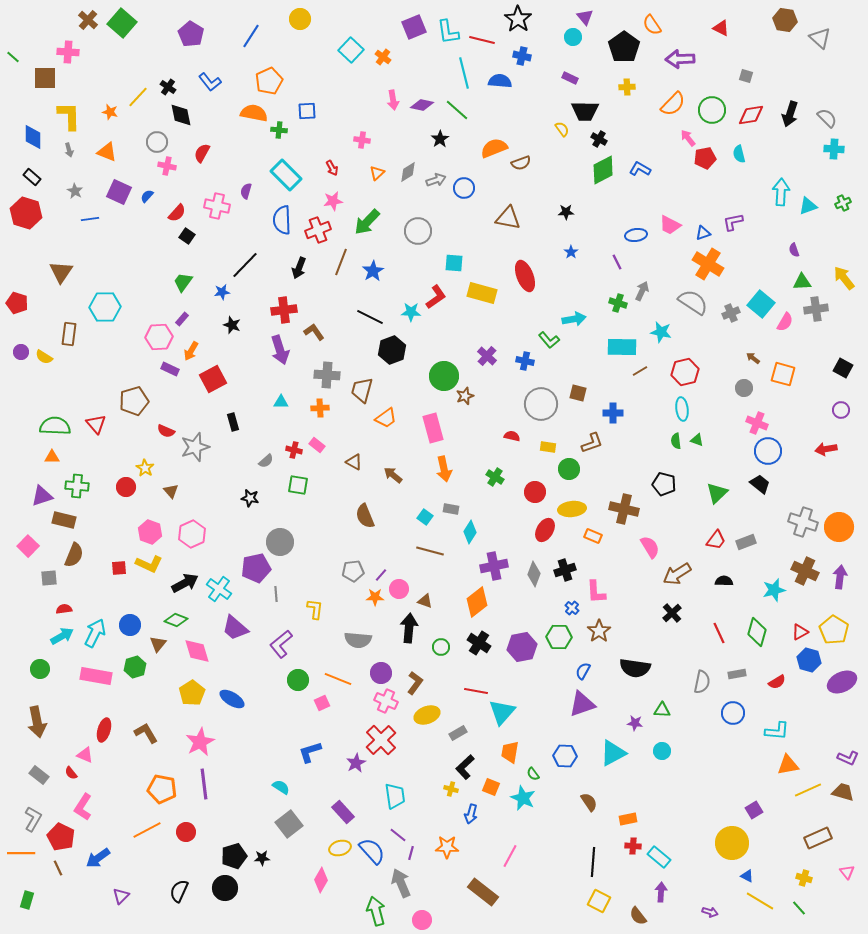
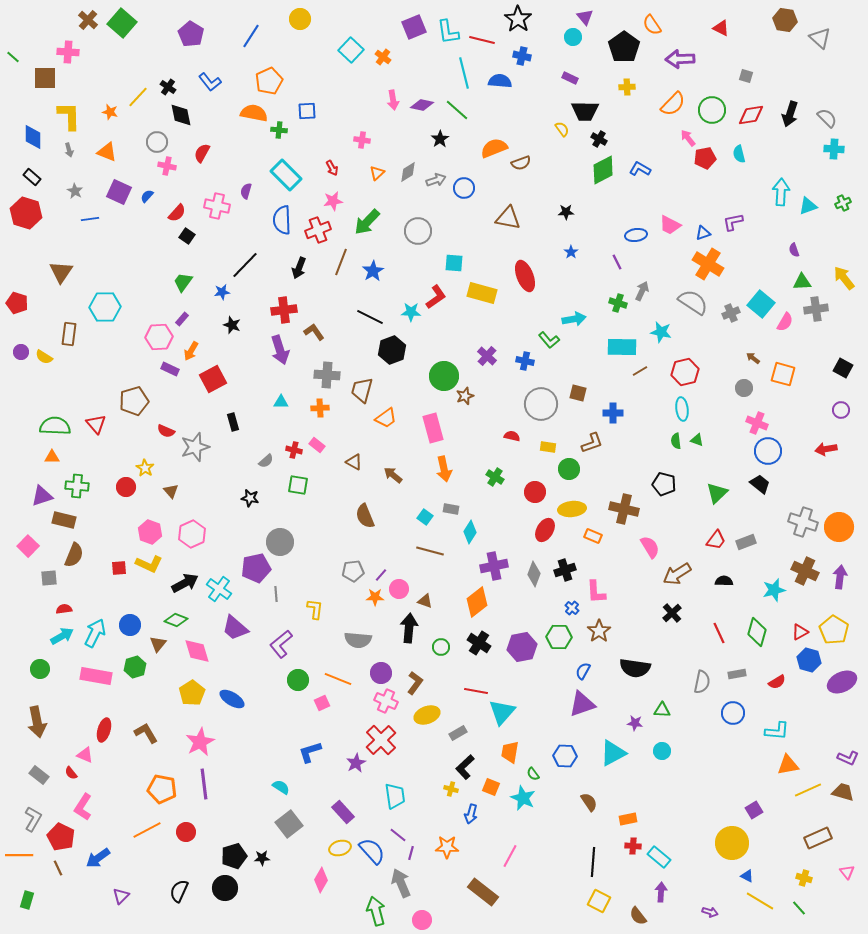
orange line at (21, 853): moved 2 px left, 2 px down
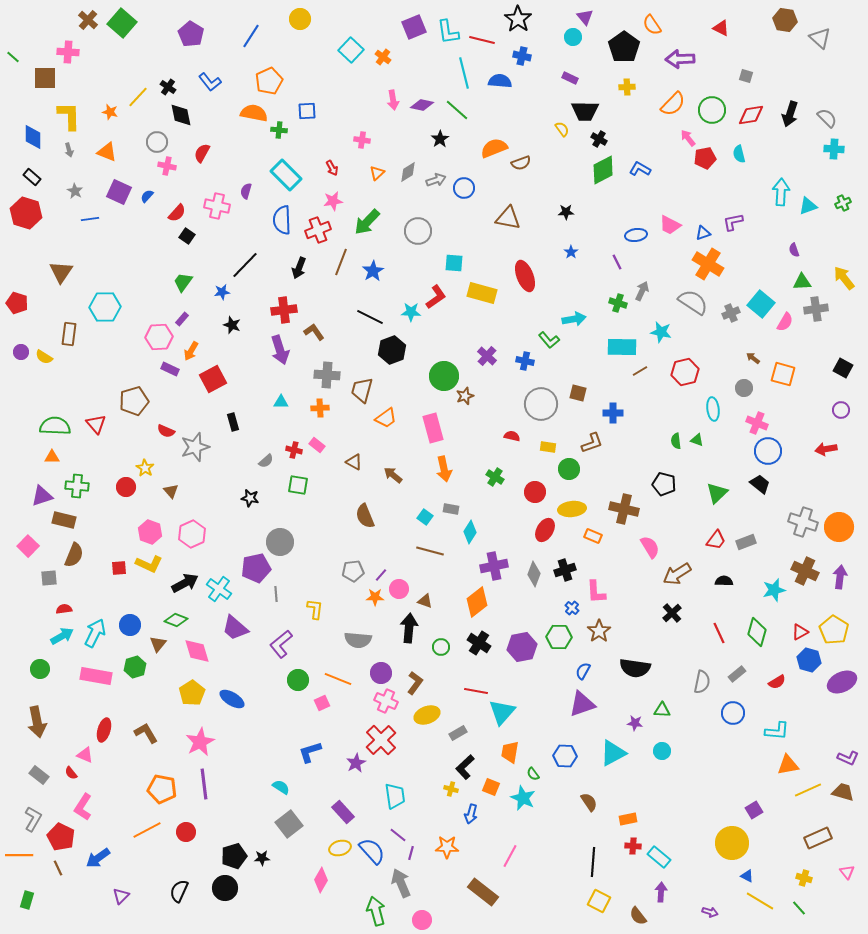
cyan ellipse at (682, 409): moved 31 px right
gray rectangle at (737, 674): rotated 30 degrees counterclockwise
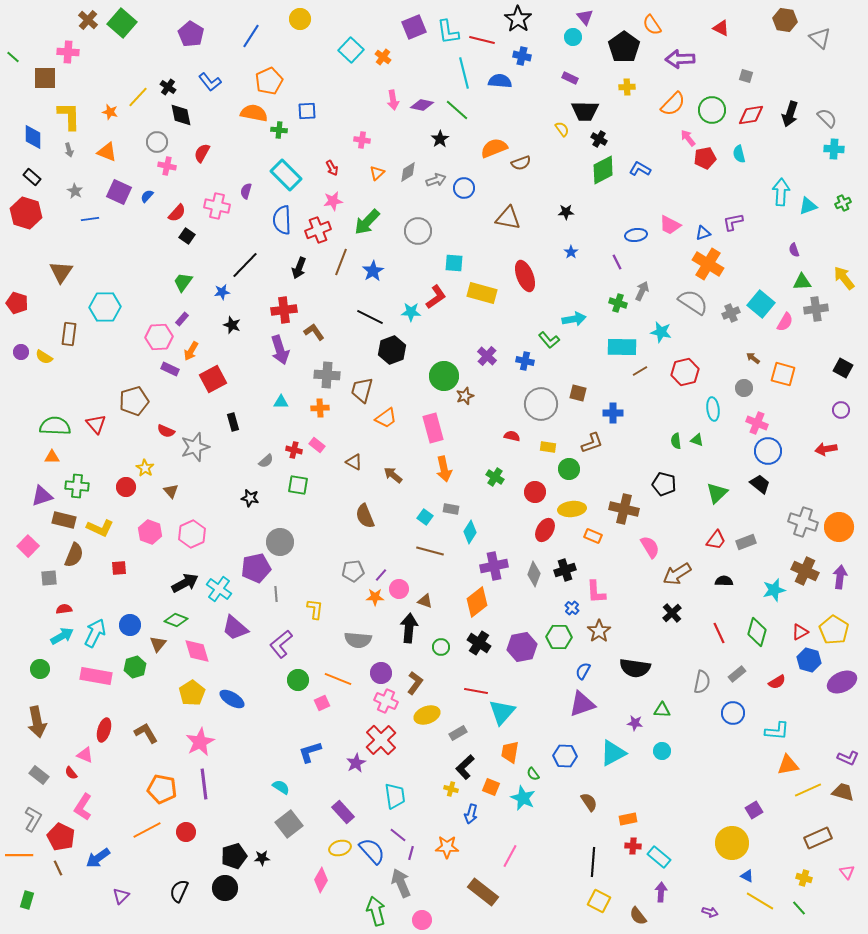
yellow L-shape at (149, 564): moved 49 px left, 36 px up
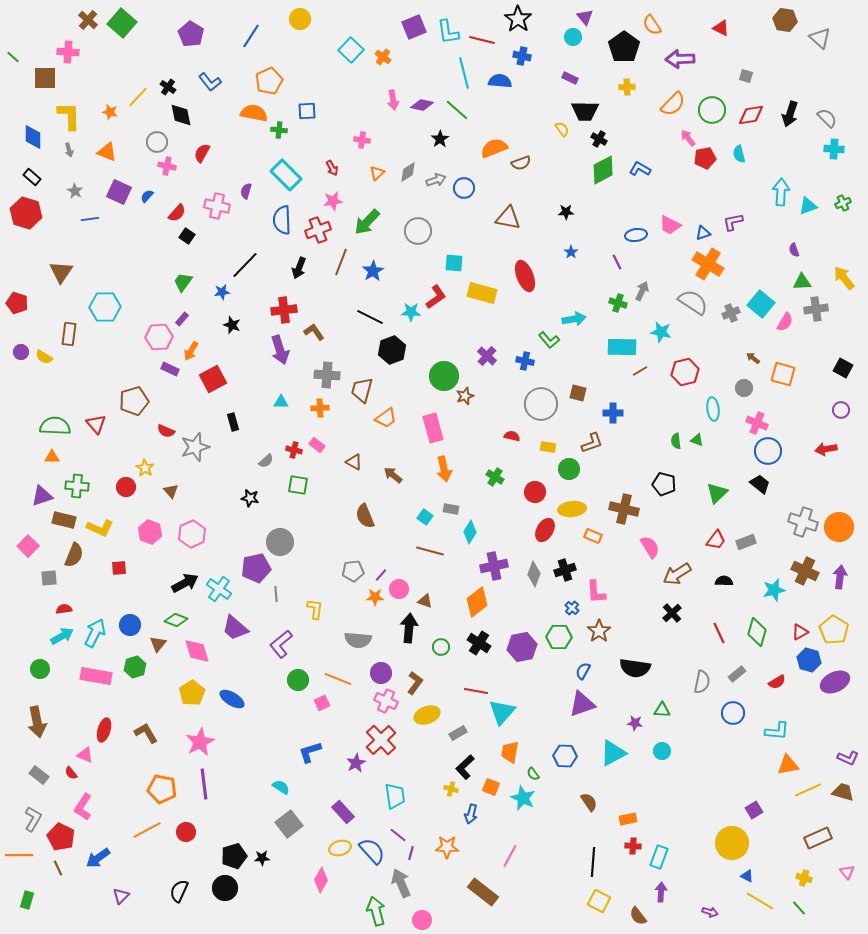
purple ellipse at (842, 682): moved 7 px left
cyan rectangle at (659, 857): rotated 70 degrees clockwise
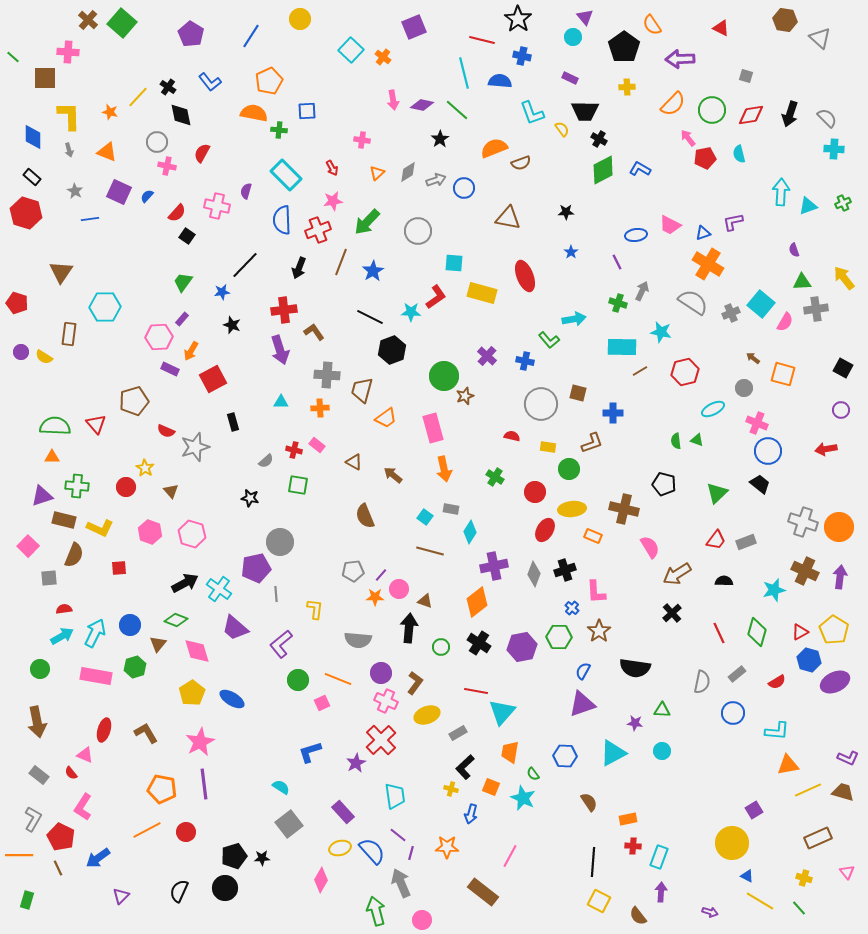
cyan L-shape at (448, 32): moved 84 px right, 81 px down; rotated 12 degrees counterclockwise
cyan ellipse at (713, 409): rotated 70 degrees clockwise
pink hexagon at (192, 534): rotated 20 degrees counterclockwise
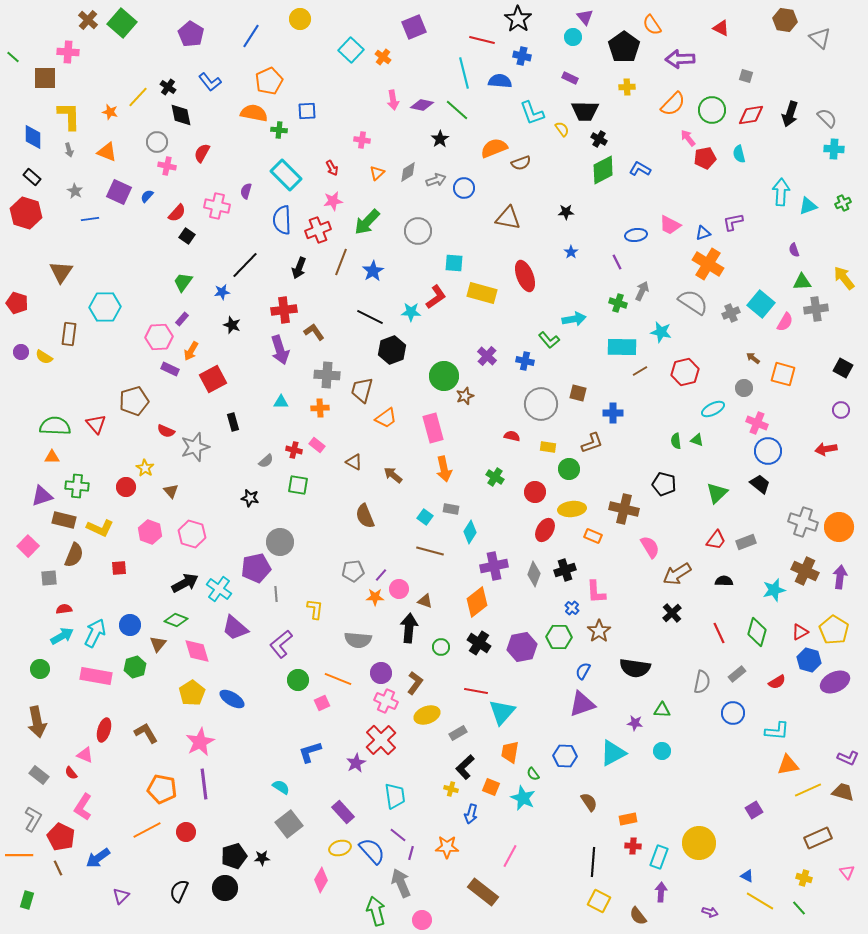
yellow circle at (732, 843): moved 33 px left
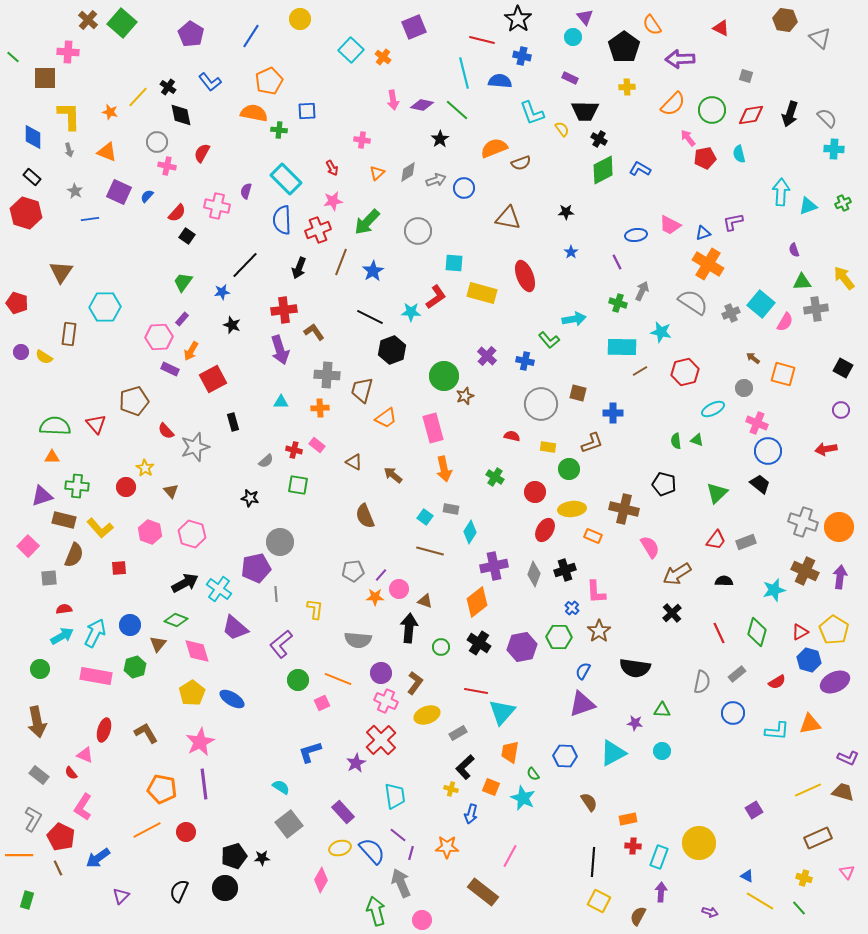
cyan rectangle at (286, 175): moved 4 px down
red semicircle at (166, 431): rotated 24 degrees clockwise
yellow L-shape at (100, 528): rotated 24 degrees clockwise
orange triangle at (788, 765): moved 22 px right, 41 px up
brown semicircle at (638, 916): rotated 66 degrees clockwise
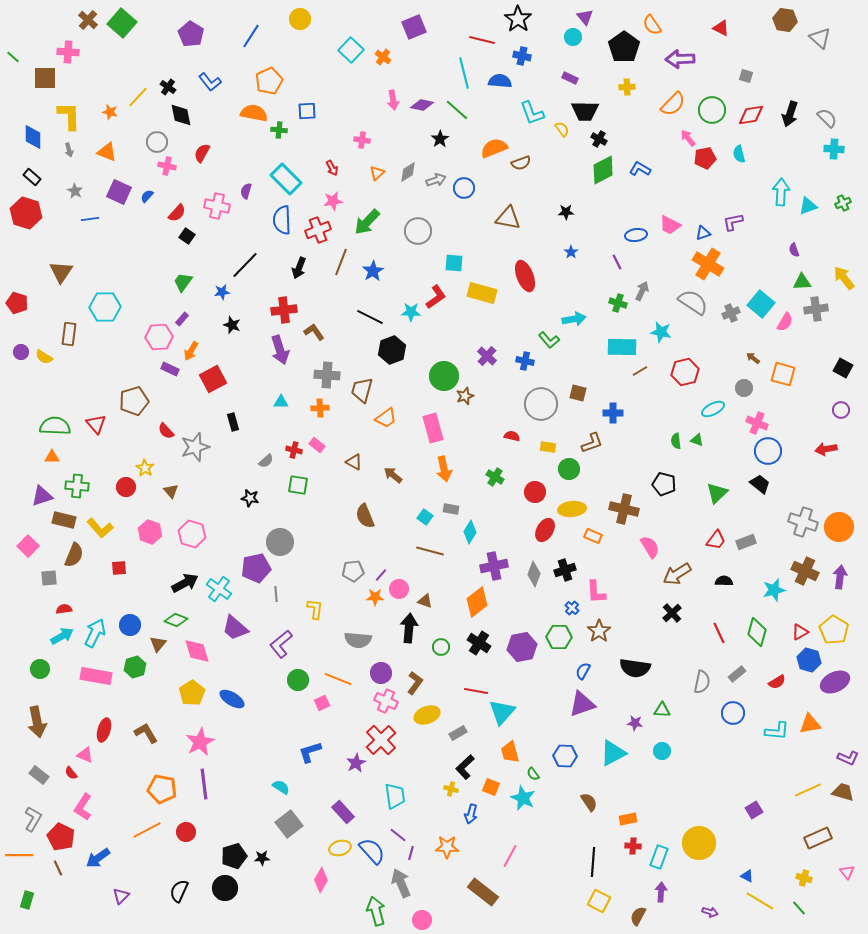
orange trapezoid at (510, 752): rotated 25 degrees counterclockwise
